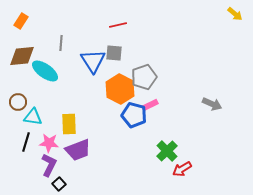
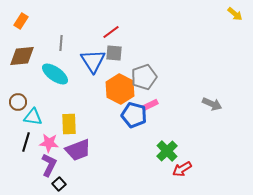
red line: moved 7 px left, 7 px down; rotated 24 degrees counterclockwise
cyan ellipse: moved 10 px right, 3 px down
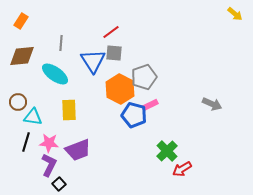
yellow rectangle: moved 14 px up
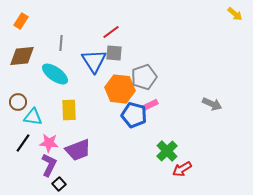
blue triangle: moved 1 px right
orange hexagon: rotated 20 degrees counterclockwise
black line: moved 3 px left, 1 px down; rotated 18 degrees clockwise
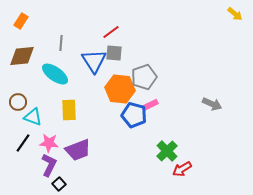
cyan triangle: rotated 12 degrees clockwise
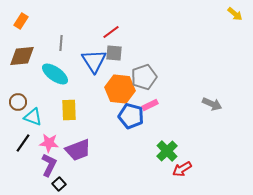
blue pentagon: moved 3 px left, 1 px down
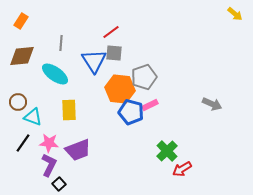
blue pentagon: moved 4 px up
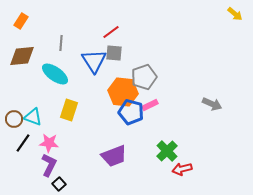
orange hexagon: moved 3 px right, 3 px down
brown circle: moved 4 px left, 17 px down
yellow rectangle: rotated 20 degrees clockwise
purple trapezoid: moved 36 px right, 6 px down
red arrow: rotated 18 degrees clockwise
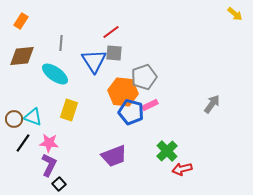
gray arrow: rotated 78 degrees counterclockwise
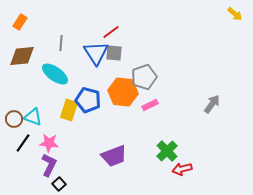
orange rectangle: moved 1 px left, 1 px down
blue triangle: moved 2 px right, 8 px up
blue pentagon: moved 43 px left, 12 px up
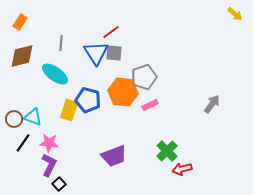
brown diamond: rotated 8 degrees counterclockwise
